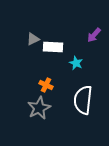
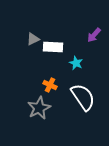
orange cross: moved 4 px right
white semicircle: moved 3 px up; rotated 140 degrees clockwise
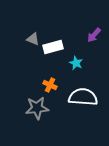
gray triangle: rotated 48 degrees clockwise
white rectangle: rotated 18 degrees counterclockwise
white semicircle: rotated 52 degrees counterclockwise
gray star: moved 2 px left; rotated 20 degrees clockwise
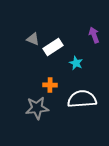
purple arrow: rotated 119 degrees clockwise
white rectangle: rotated 18 degrees counterclockwise
orange cross: rotated 24 degrees counterclockwise
white semicircle: moved 1 px left, 2 px down; rotated 8 degrees counterclockwise
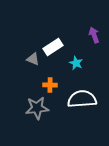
gray triangle: moved 20 px down
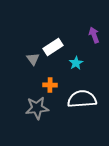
gray triangle: rotated 32 degrees clockwise
cyan star: rotated 16 degrees clockwise
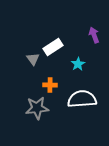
cyan star: moved 2 px right, 1 px down
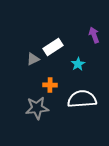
gray triangle: rotated 40 degrees clockwise
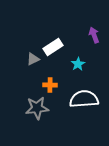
white semicircle: moved 2 px right
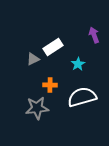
white semicircle: moved 2 px left, 2 px up; rotated 12 degrees counterclockwise
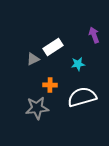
cyan star: rotated 24 degrees clockwise
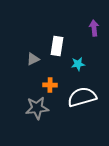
purple arrow: moved 7 px up; rotated 14 degrees clockwise
white rectangle: moved 4 px right, 1 px up; rotated 48 degrees counterclockwise
